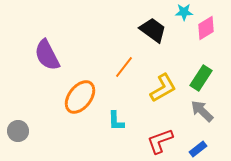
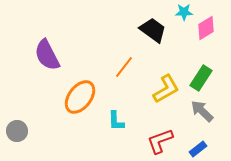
yellow L-shape: moved 3 px right, 1 px down
gray circle: moved 1 px left
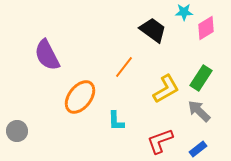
gray arrow: moved 3 px left
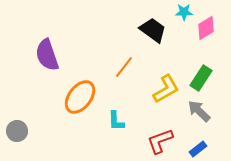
purple semicircle: rotated 8 degrees clockwise
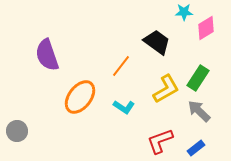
black trapezoid: moved 4 px right, 12 px down
orange line: moved 3 px left, 1 px up
green rectangle: moved 3 px left
cyan L-shape: moved 8 px right, 14 px up; rotated 55 degrees counterclockwise
blue rectangle: moved 2 px left, 1 px up
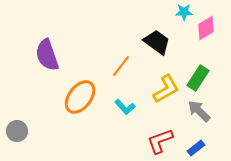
cyan L-shape: moved 1 px right; rotated 15 degrees clockwise
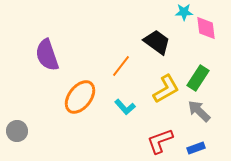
pink diamond: rotated 65 degrees counterclockwise
blue rectangle: rotated 18 degrees clockwise
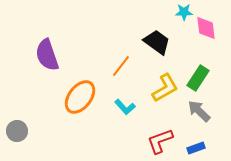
yellow L-shape: moved 1 px left, 1 px up
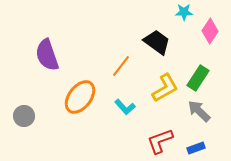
pink diamond: moved 4 px right, 3 px down; rotated 40 degrees clockwise
gray circle: moved 7 px right, 15 px up
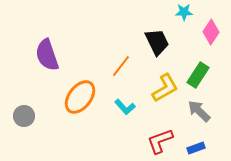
pink diamond: moved 1 px right, 1 px down
black trapezoid: rotated 28 degrees clockwise
green rectangle: moved 3 px up
